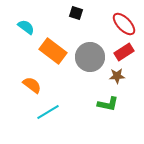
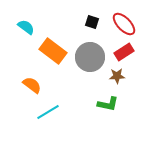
black square: moved 16 px right, 9 px down
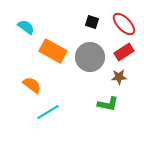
orange rectangle: rotated 8 degrees counterclockwise
brown star: moved 2 px right, 1 px down
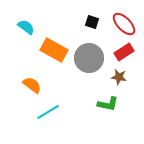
orange rectangle: moved 1 px right, 1 px up
gray circle: moved 1 px left, 1 px down
brown star: rotated 14 degrees clockwise
